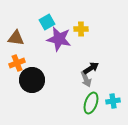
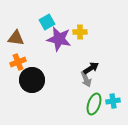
yellow cross: moved 1 px left, 3 px down
orange cross: moved 1 px right, 1 px up
green ellipse: moved 3 px right, 1 px down
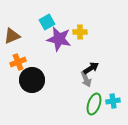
brown triangle: moved 4 px left, 2 px up; rotated 30 degrees counterclockwise
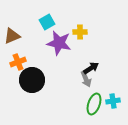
purple star: moved 4 px down
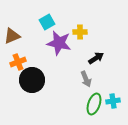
black arrow: moved 5 px right, 10 px up
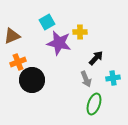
black arrow: rotated 14 degrees counterclockwise
cyan cross: moved 23 px up
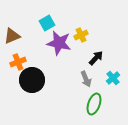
cyan square: moved 1 px down
yellow cross: moved 1 px right, 3 px down; rotated 24 degrees counterclockwise
cyan cross: rotated 32 degrees counterclockwise
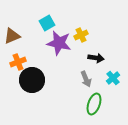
black arrow: rotated 56 degrees clockwise
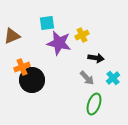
cyan square: rotated 21 degrees clockwise
yellow cross: moved 1 px right
orange cross: moved 4 px right, 5 px down
gray arrow: moved 1 px right, 1 px up; rotated 21 degrees counterclockwise
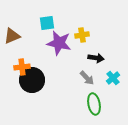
yellow cross: rotated 16 degrees clockwise
orange cross: rotated 14 degrees clockwise
green ellipse: rotated 30 degrees counterclockwise
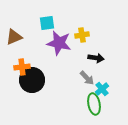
brown triangle: moved 2 px right, 1 px down
cyan cross: moved 11 px left, 11 px down
